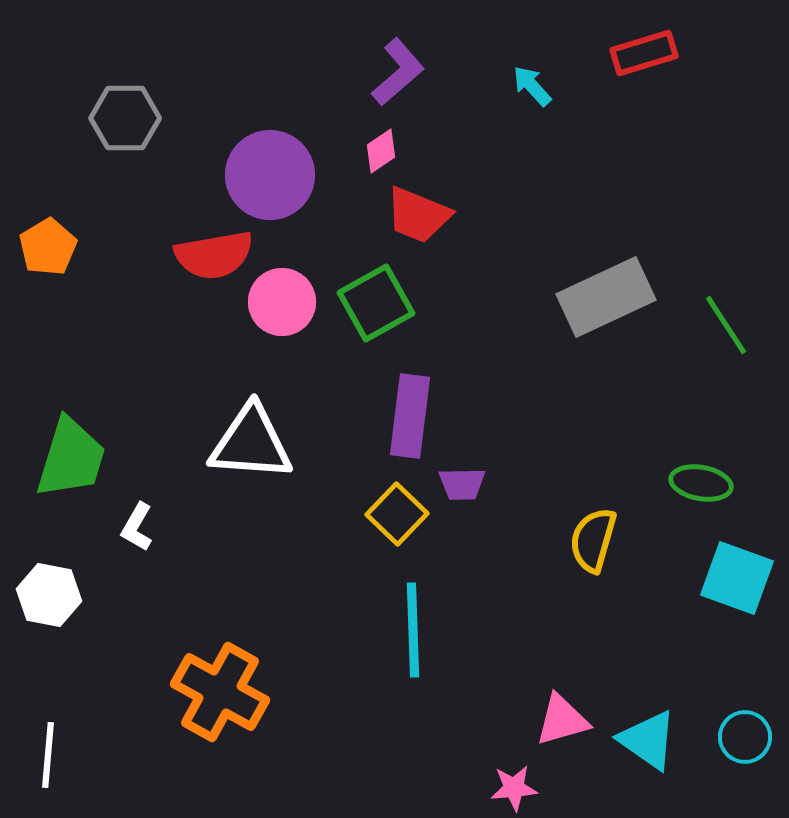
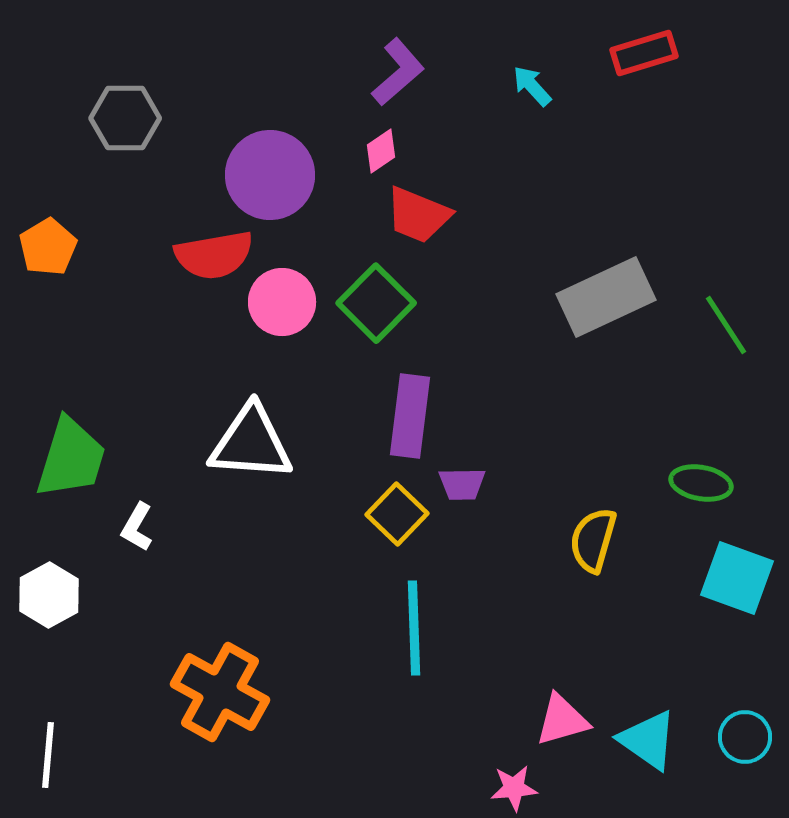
green square: rotated 16 degrees counterclockwise
white hexagon: rotated 20 degrees clockwise
cyan line: moved 1 px right, 2 px up
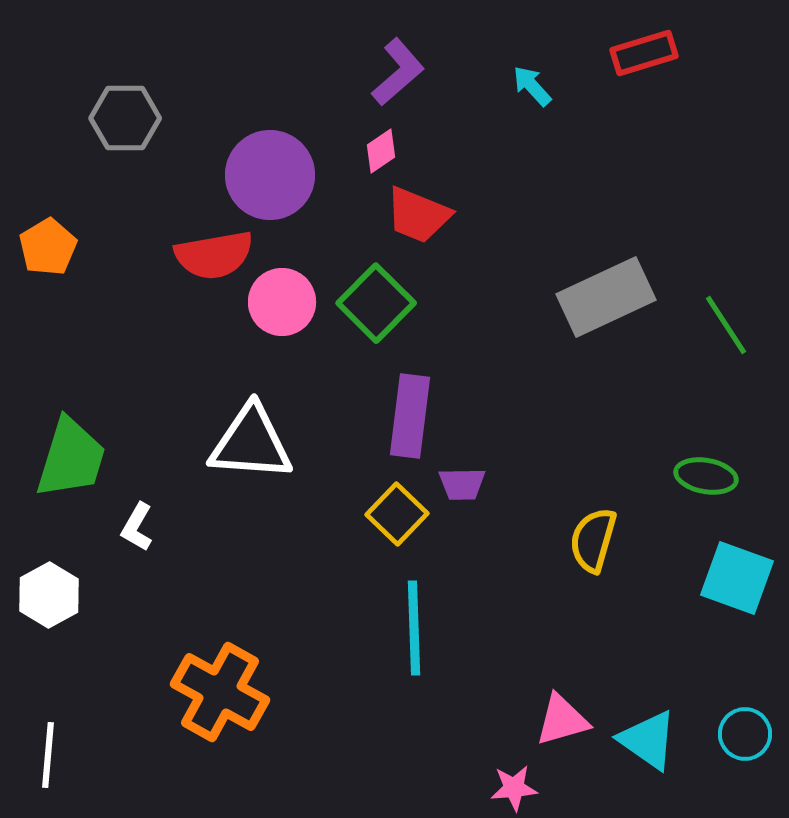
green ellipse: moved 5 px right, 7 px up
cyan circle: moved 3 px up
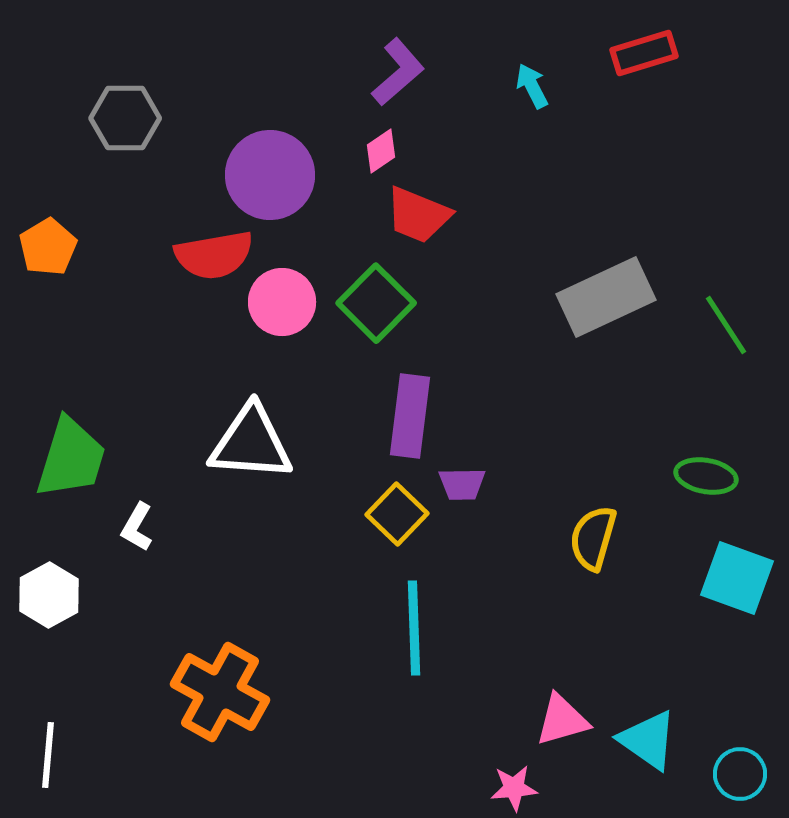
cyan arrow: rotated 15 degrees clockwise
yellow semicircle: moved 2 px up
cyan circle: moved 5 px left, 40 px down
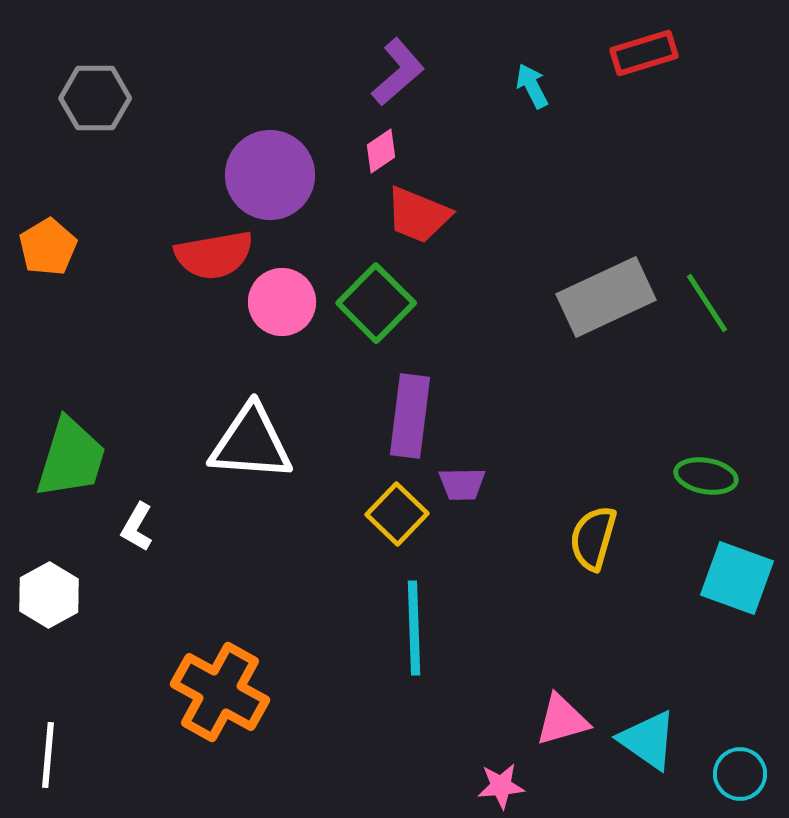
gray hexagon: moved 30 px left, 20 px up
green line: moved 19 px left, 22 px up
pink star: moved 13 px left, 2 px up
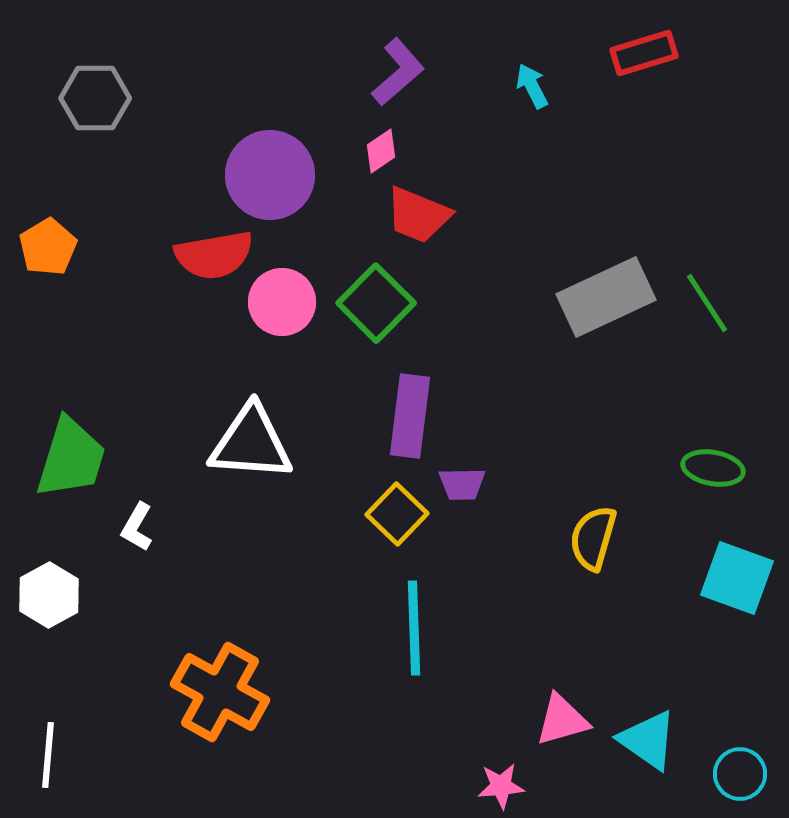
green ellipse: moved 7 px right, 8 px up
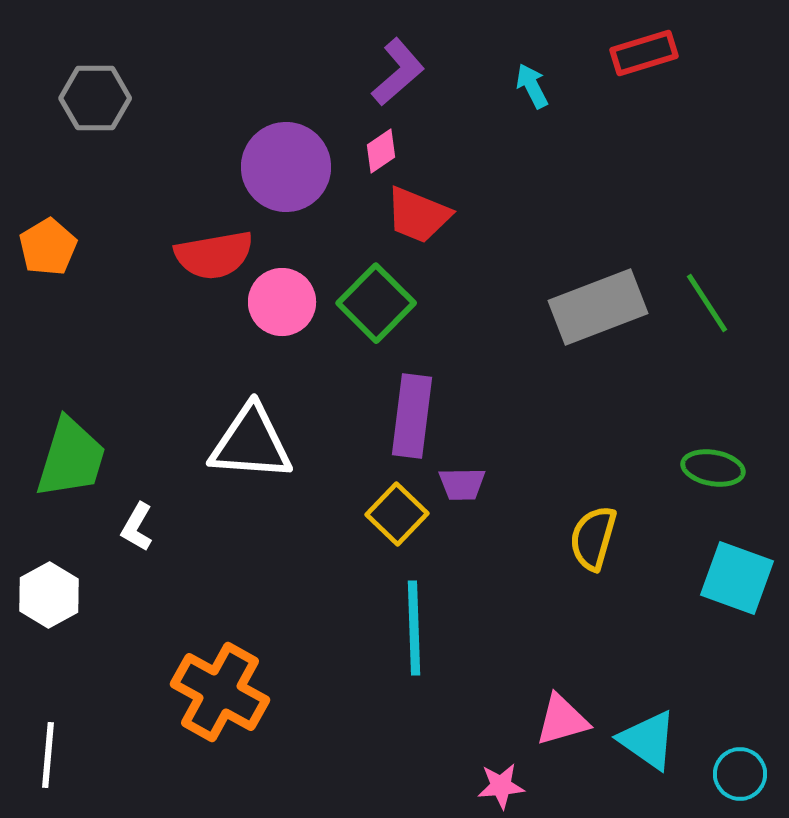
purple circle: moved 16 px right, 8 px up
gray rectangle: moved 8 px left, 10 px down; rotated 4 degrees clockwise
purple rectangle: moved 2 px right
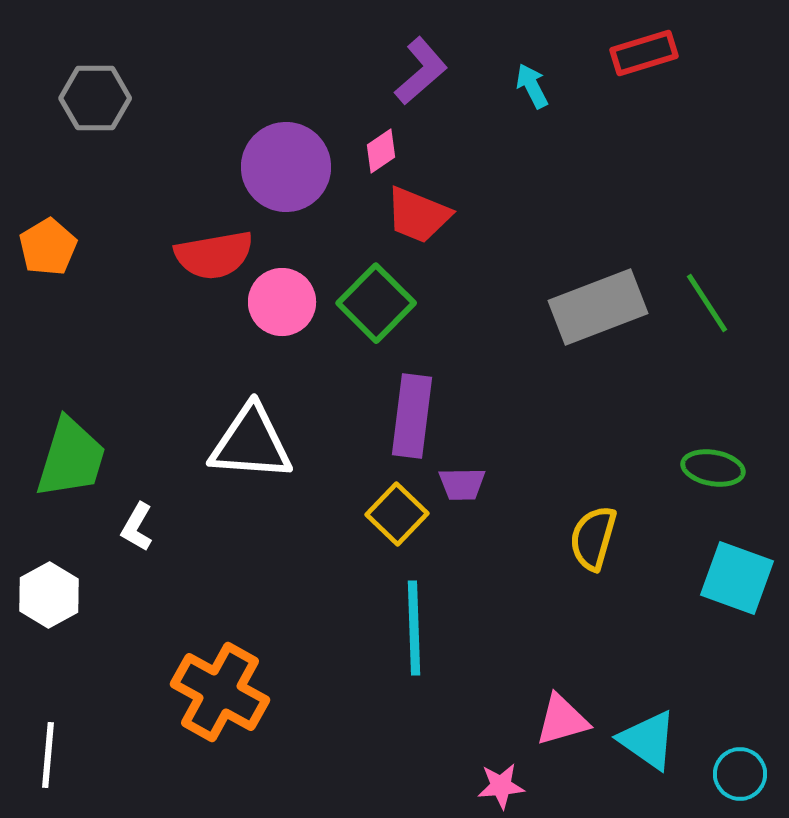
purple L-shape: moved 23 px right, 1 px up
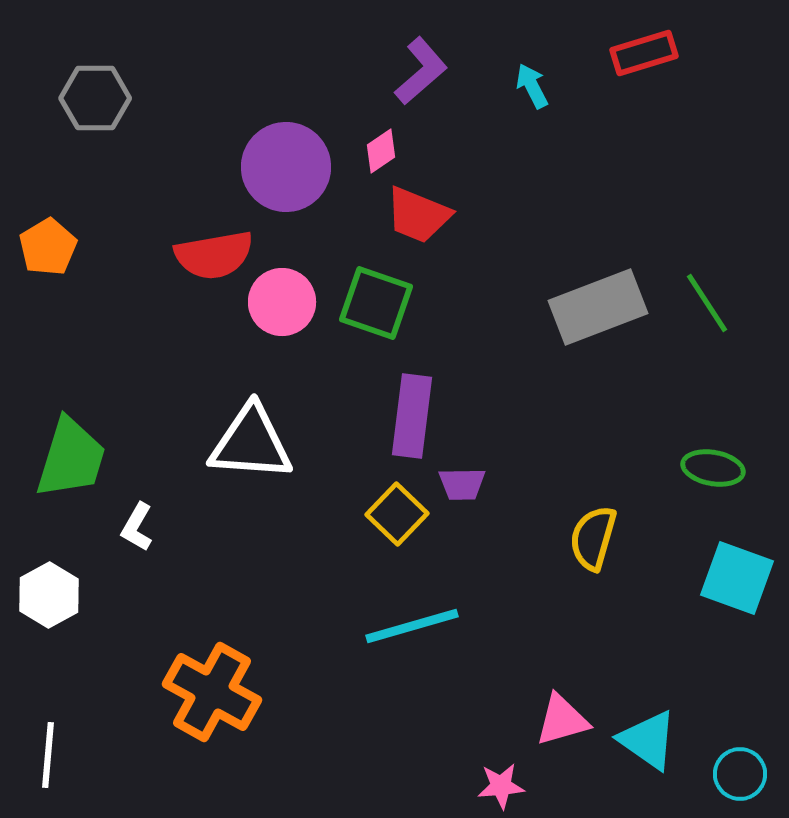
green square: rotated 26 degrees counterclockwise
cyan line: moved 2 px left, 2 px up; rotated 76 degrees clockwise
orange cross: moved 8 px left
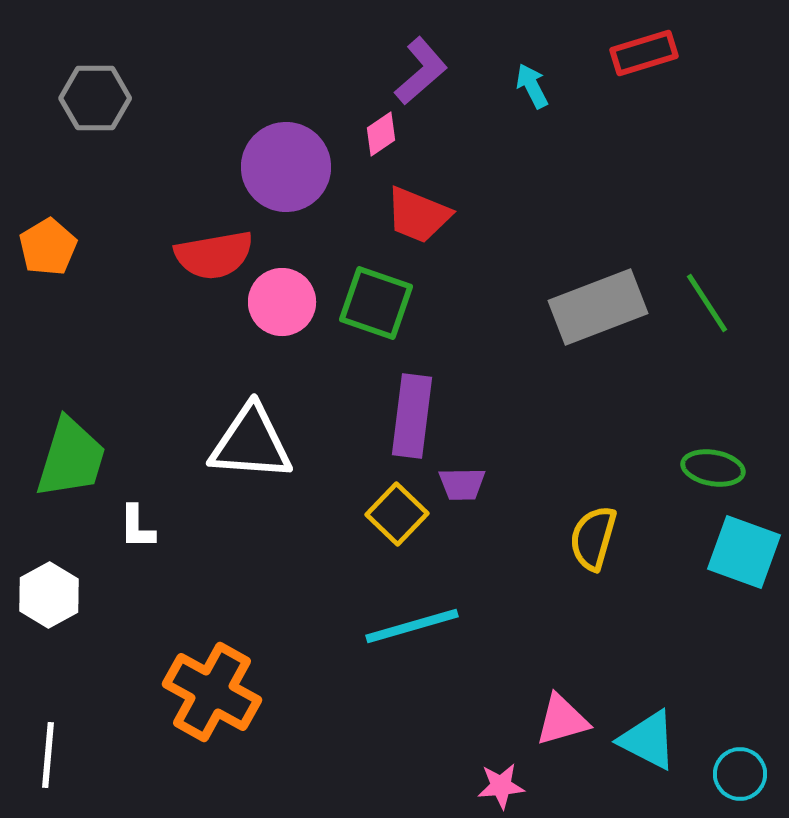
pink diamond: moved 17 px up
white L-shape: rotated 30 degrees counterclockwise
cyan square: moved 7 px right, 26 px up
cyan triangle: rotated 8 degrees counterclockwise
